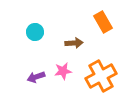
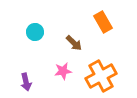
brown arrow: rotated 48 degrees clockwise
purple arrow: moved 10 px left, 5 px down; rotated 84 degrees counterclockwise
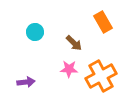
pink star: moved 6 px right, 2 px up; rotated 12 degrees clockwise
purple arrow: rotated 84 degrees counterclockwise
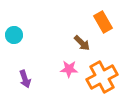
cyan circle: moved 21 px left, 3 px down
brown arrow: moved 8 px right
orange cross: moved 1 px right, 1 px down
purple arrow: moved 1 px left, 3 px up; rotated 78 degrees clockwise
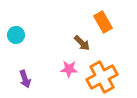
cyan circle: moved 2 px right
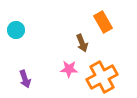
cyan circle: moved 5 px up
brown arrow: rotated 24 degrees clockwise
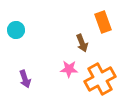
orange rectangle: rotated 10 degrees clockwise
orange cross: moved 2 px left, 2 px down
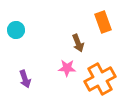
brown arrow: moved 4 px left
pink star: moved 2 px left, 1 px up
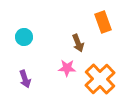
cyan circle: moved 8 px right, 7 px down
orange cross: rotated 16 degrees counterclockwise
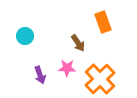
cyan circle: moved 1 px right, 1 px up
brown arrow: rotated 12 degrees counterclockwise
purple arrow: moved 15 px right, 4 px up
